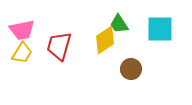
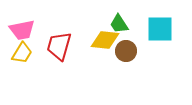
yellow diamond: rotated 40 degrees clockwise
brown circle: moved 5 px left, 18 px up
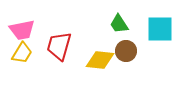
yellow diamond: moved 5 px left, 20 px down
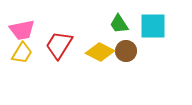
cyan square: moved 7 px left, 3 px up
red trapezoid: moved 1 px up; rotated 16 degrees clockwise
yellow diamond: moved 8 px up; rotated 20 degrees clockwise
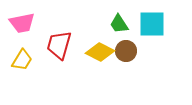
cyan square: moved 1 px left, 2 px up
pink trapezoid: moved 7 px up
red trapezoid: rotated 16 degrees counterclockwise
yellow trapezoid: moved 7 px down
